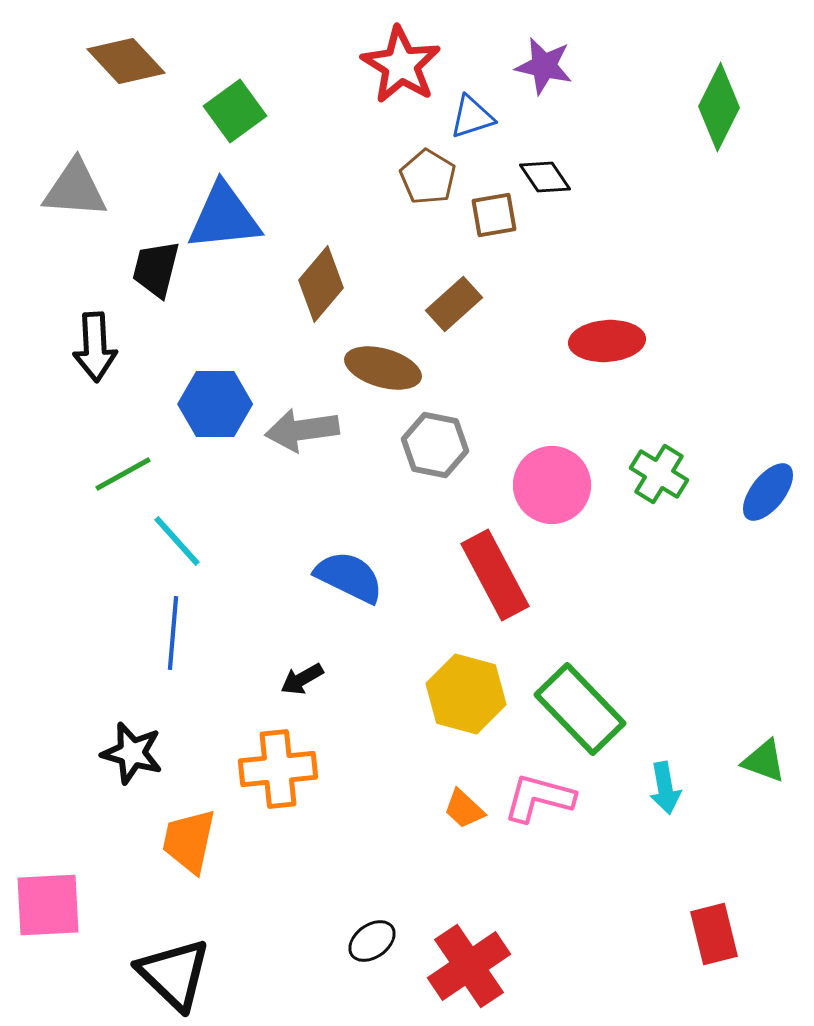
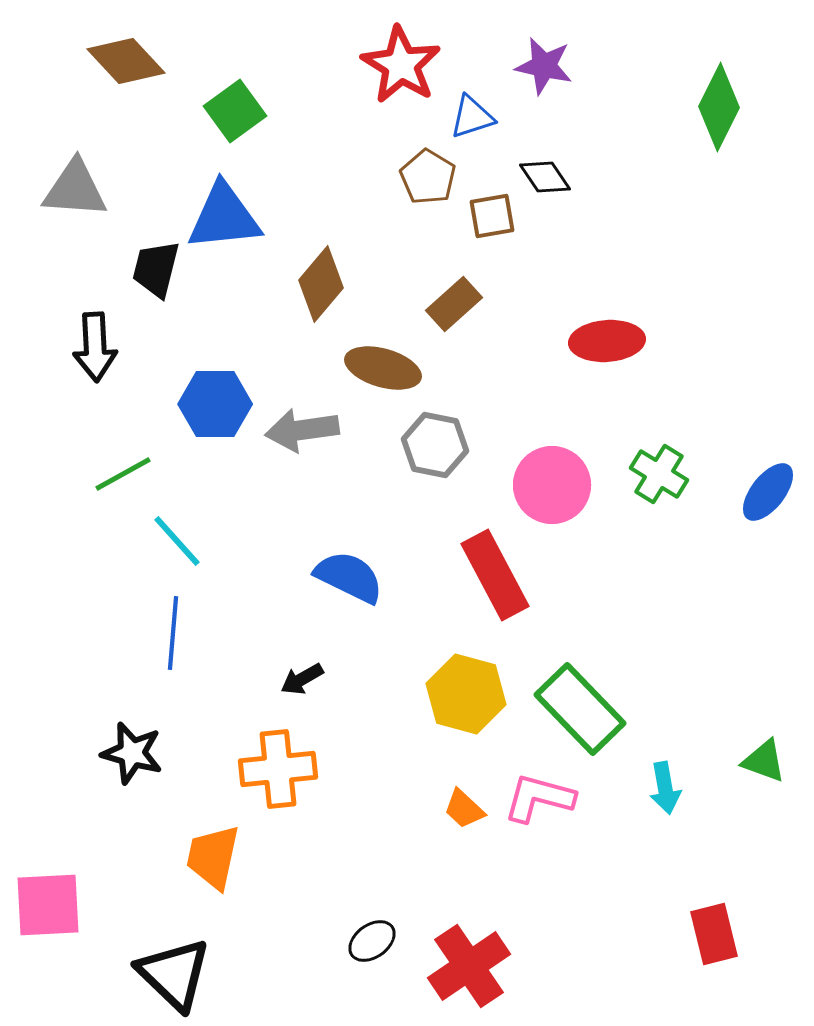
brown square at (494, 215): moved 2 px left, 1 px down
orange trapezoid at (189, 841): moved 24 px right, 16 px down
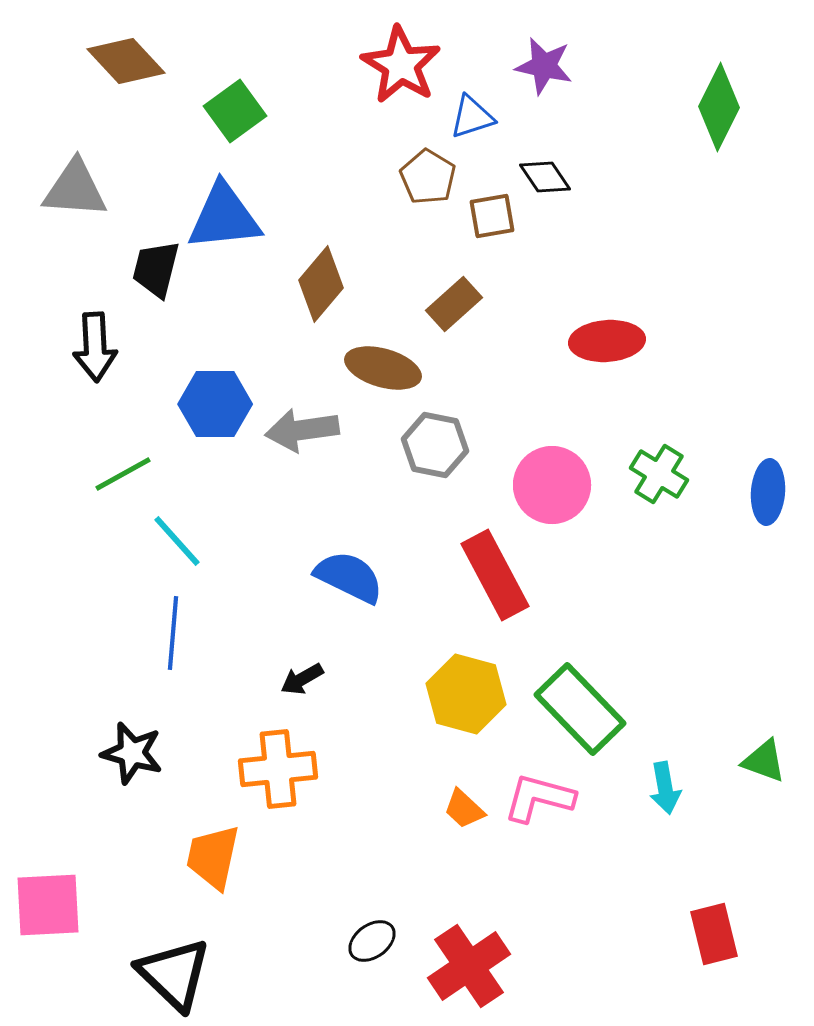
blue ellipse at (768, 492): rotated 34 degrees counterclockwise
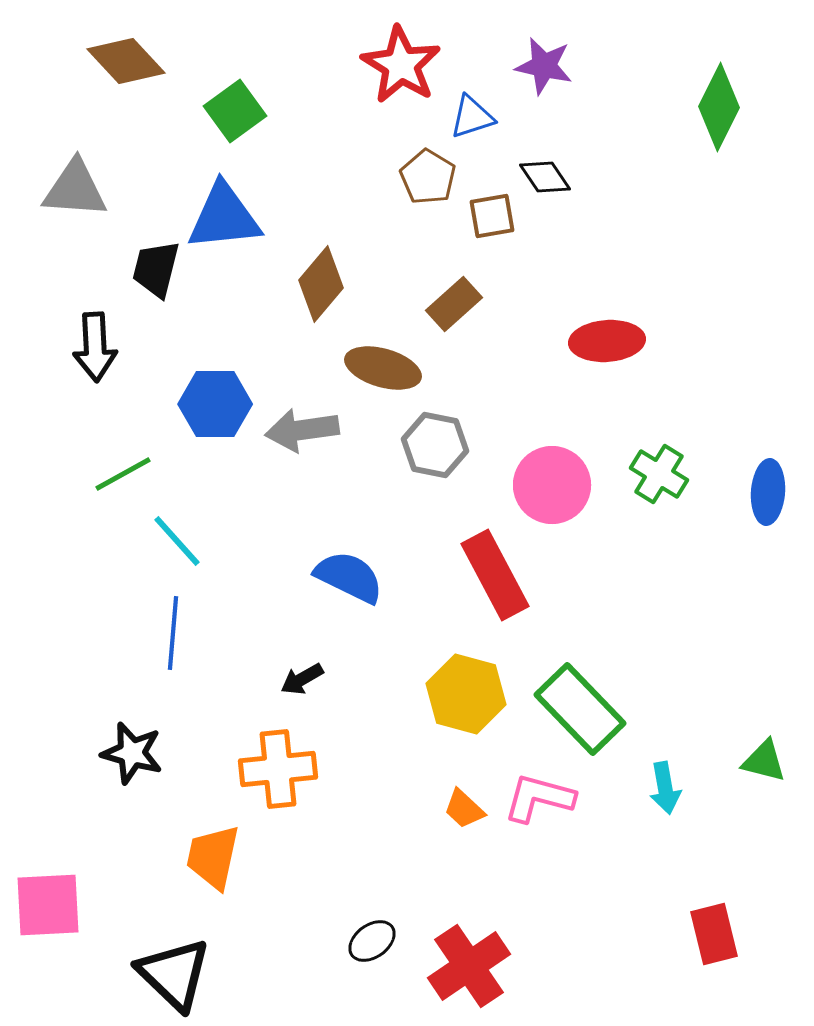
green triangle at (764, 761): rotated 6 degrees counterclockwise
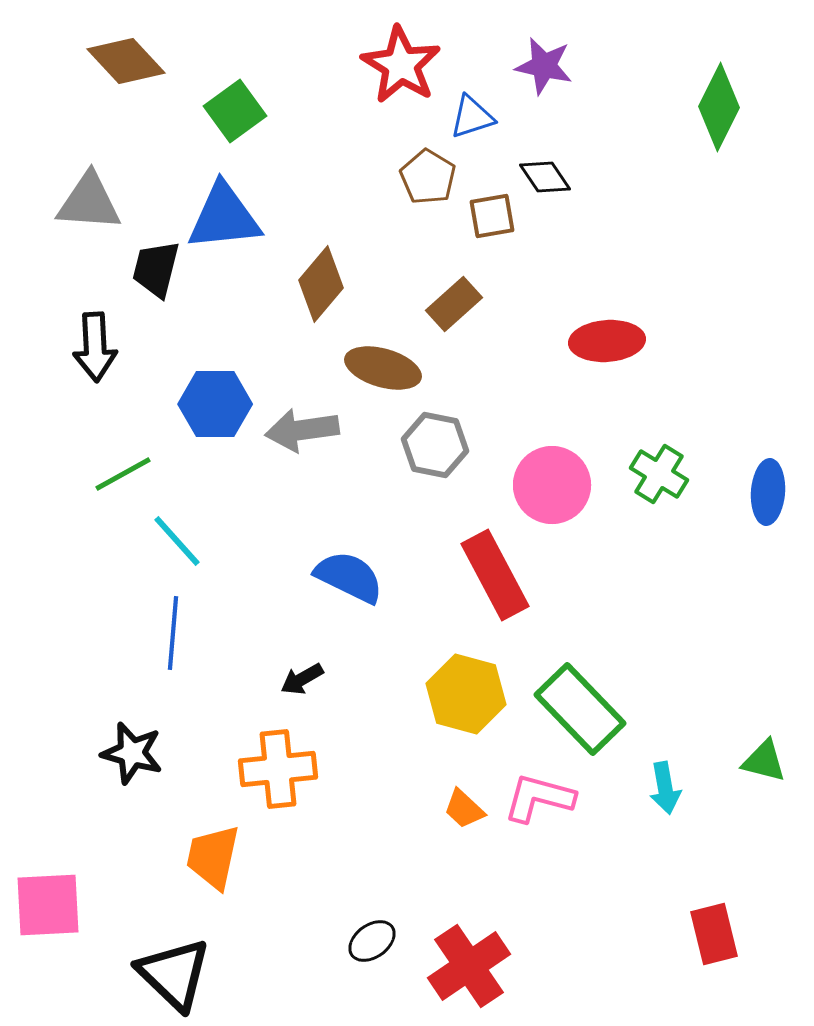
gray triangle at (75, 189): moved 14 px right, 13 px down
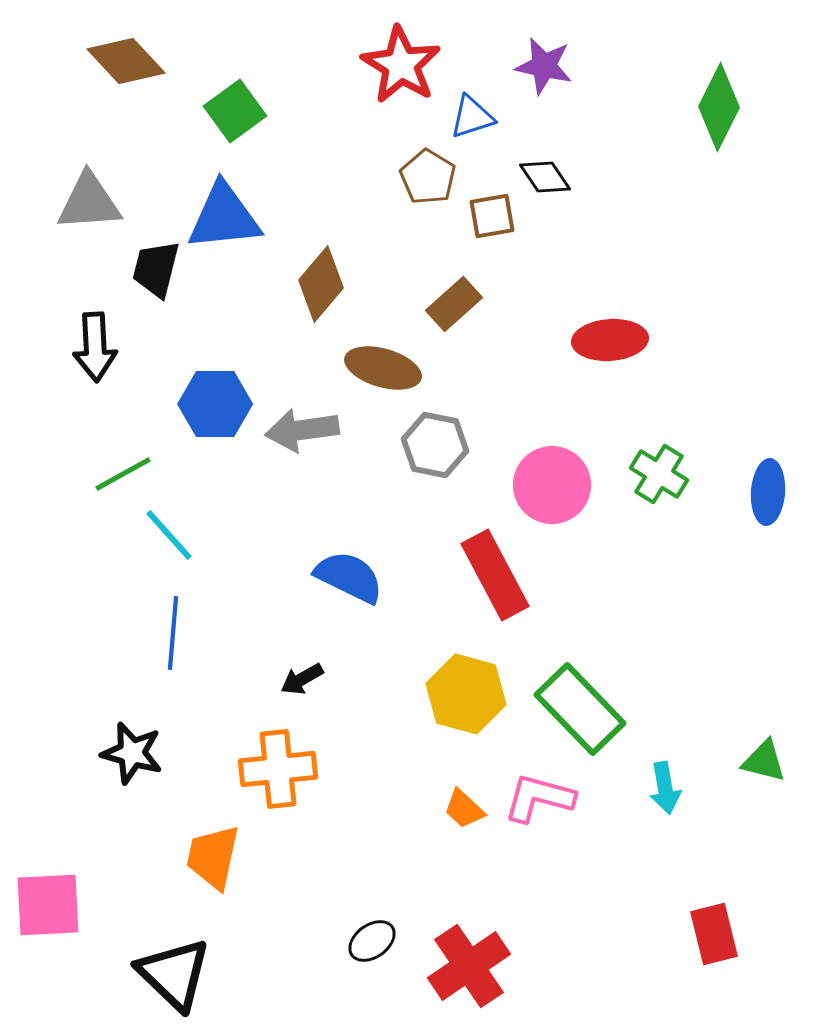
gray triangle at (89, 202): rotated 8 degrees counterclockwise
red ellipse at (607, 341): moved 3 px right, 1 px up
cyan line at (177, 541): moved 8 px left, 6 px up
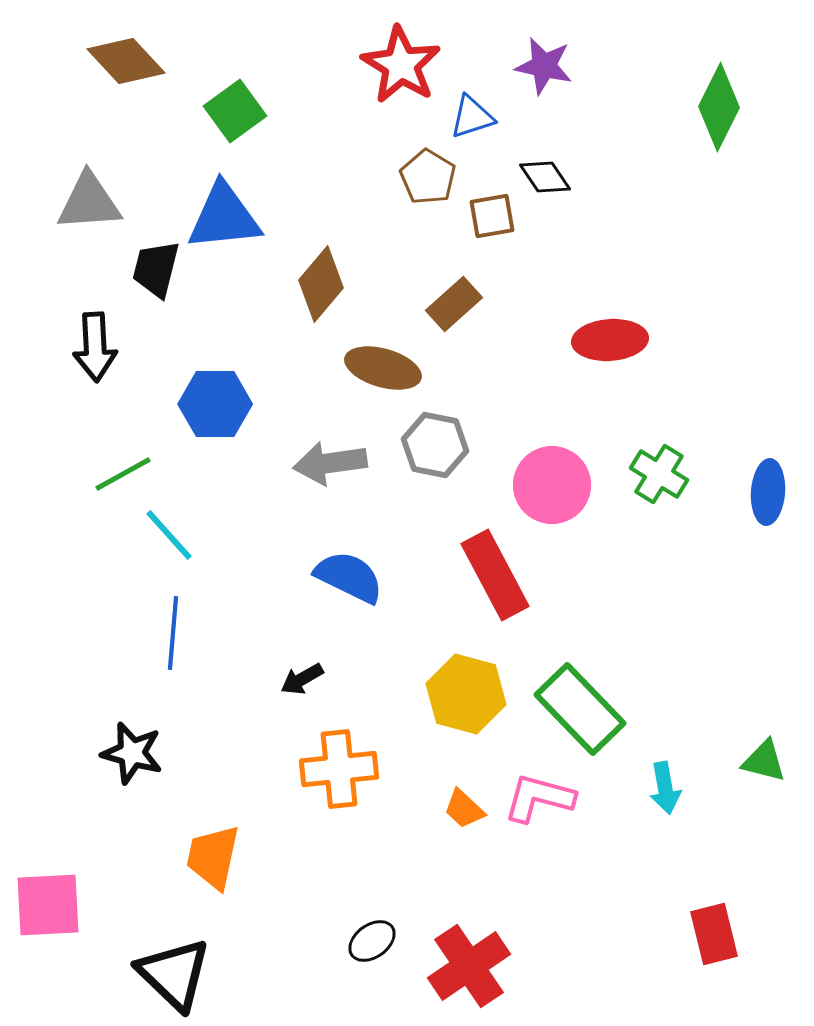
gray arrow at (302, 430): moved 28 px right, 33 px down
orange cross at (278, 769): moved 61 px right
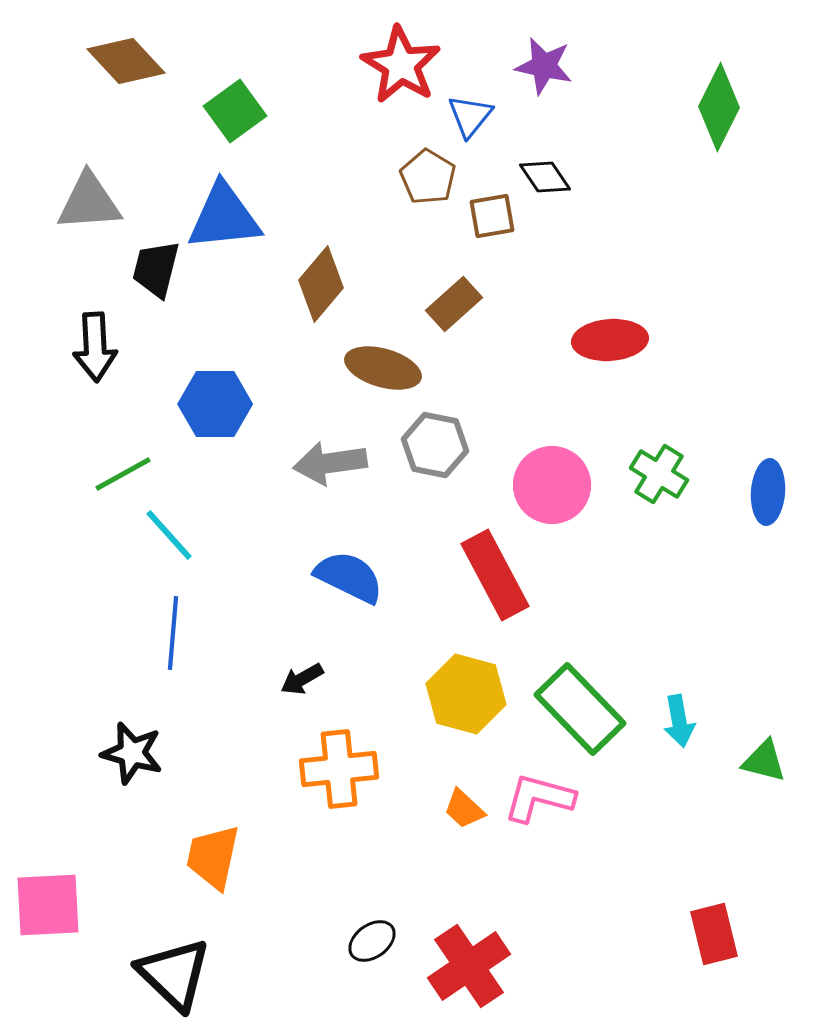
blue triangle at (472, 117): moved 2 px left, 1 px up; rotated 33 degrees counterclockwise
cyan arrow at (665, 788): moved 14 px right, 67 px up
